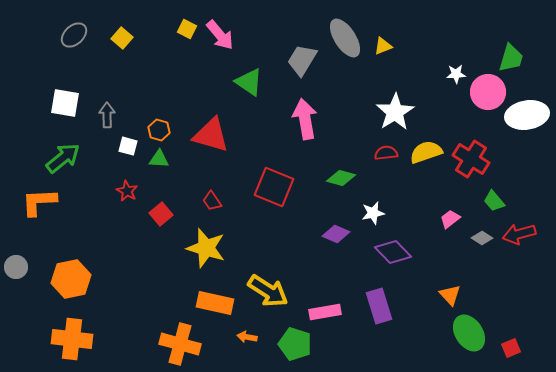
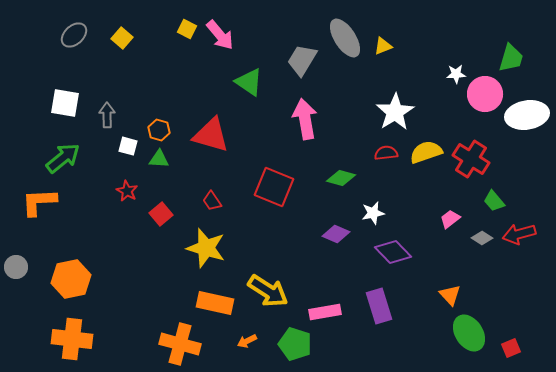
pink circle at (488, 92): moved 3 px left, 2 px down
orange arrow at (247, 337): moved 4 px down; rotated 36 degrees counterclockwise
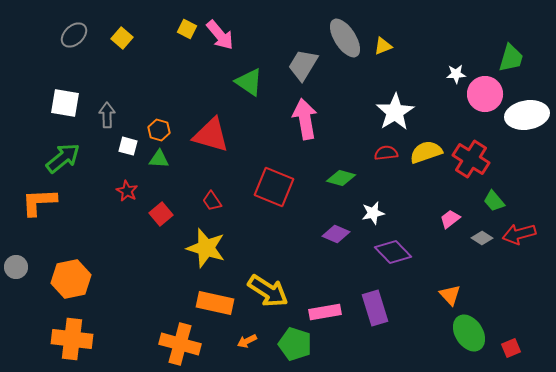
gray trapezoid at (302, 60): moved 1 px right, 5 px down
purple rectangle at (379, 306): moved 4 px left, 2 px down
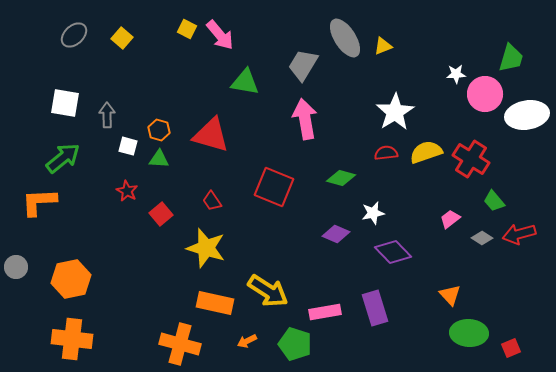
green triangle at (249, 82): moved 4 px left; rotated 24 degrees counterclockwise
green ellipse at (469, 333): rotated 54 degrees counterclockwise
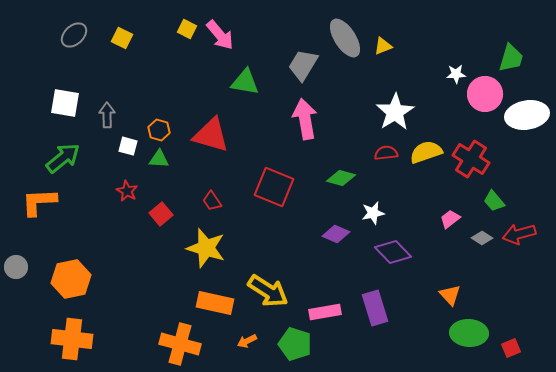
yellow square at (122, 38): rotated 15 degrees counterclockwise
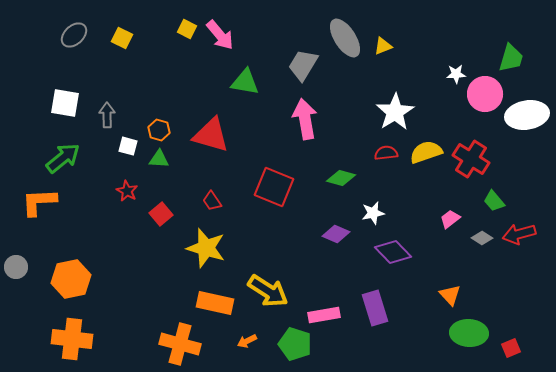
pink rectangle at (325, 312): moved 1 px left, 3 px down
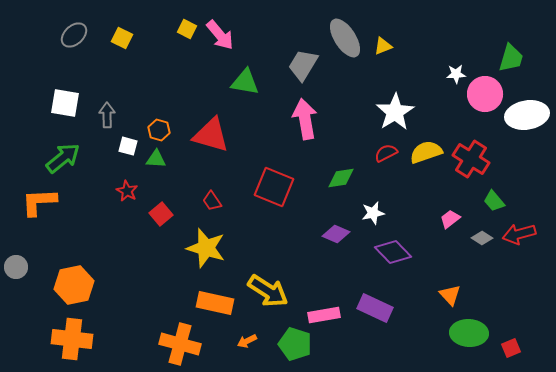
red semicircle at (386, 153): rotated 20 degrees counterclockwise
green triangle at (159, 159): moved 3 px left
green diamond at (341, 178): rotated 24 degrees counterclockwise
orange hexagon at (71, 279): moved 3 px right, 6 px down
purple rectangle at (375, 308): rotated 48 degrees counterclockwise
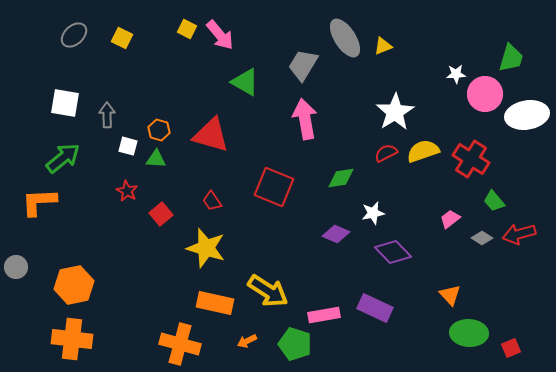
green triangle at (245, 82): rotated 20 degrees clockwise
yellow semicircle at (426, 152): moved 3 px left, 1 px up
